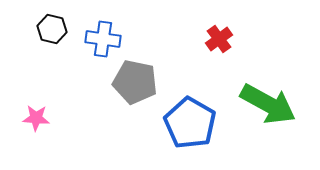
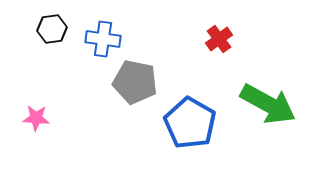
black hexagon: rotated 20 degrees counterclockwise
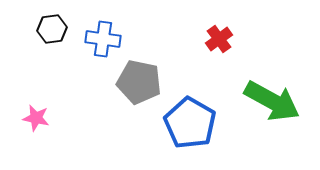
gray pentagon: moved 4 px right
green arrow: moved 4 px right, 3 px up
pink star: rotated 8 degrees clockwise
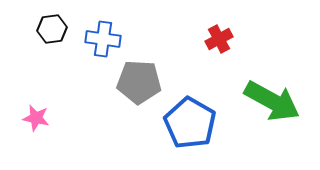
red cross: rotated 8 degrees clockwise
gray pentagon: rotated 9 degrees counterclockwise
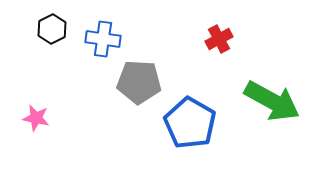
black hexagon: rotated 20 degrees counterclockwise
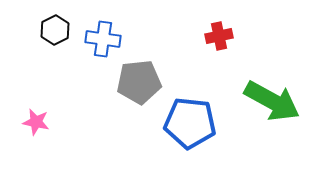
black hexagon: moved 3 px right, 1 px down
red cross: moved 3 px up; rotated 16 degrees clockwise
gray pentagon: rotated 9 degrees counterclockwise
pink star: moved 4 px down
blue pentagon: rotated 24 degrees counterclockwise
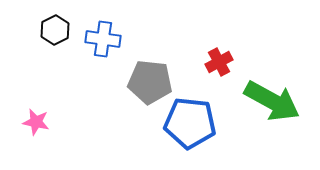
red cross: moved 26 px down; rotated 16 degrees counterclockwise
gray pentagon: moved 11 px right; rotated 12 degrees clockwise
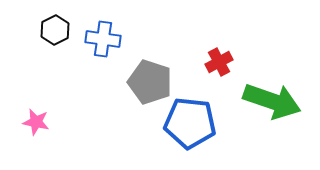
gray pentagon: rotated 12 degrees clockwise
green arrow: rotated 10 degrees counterclockwise
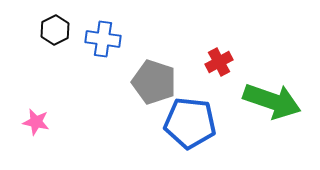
gray pentagon: moved 4 px right
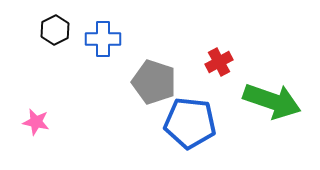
blue cross: rotated 8 degrees counterclockwise
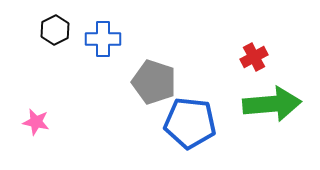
red cross: moved 35 px right, 5 px up
green arrow: moved 3 px down; rotated 24 degrees counterclockwise
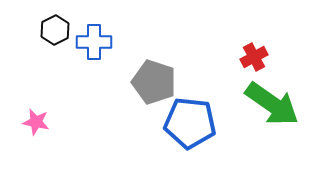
blue cross: moved 9 px left, 3 px down
green arrow: rotated 40 degrees clockwise
